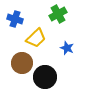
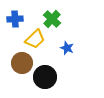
green cross: moved 6 px left, 5 px down; rotated 18 degrees counterclockwise
blue cross: rotated 21 degrees counterclockwise
yellow trapezoid: moved 1 px left, 1 px down
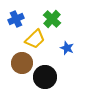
blue cross: moved 1 px right; rotated 21 degrees counterclockwise
